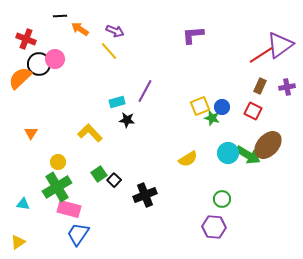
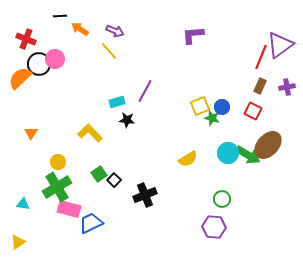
red line: moved 2 px down; rotated 35 degrees counterclockwise
blue trapezoid: moved 13 px right, 11 px up; rotated 30 degrees clockwise
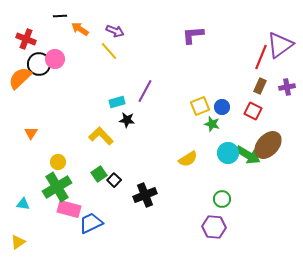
green star: moved 6 px down
yellow L-shape: moved 11 px right, 3 px down
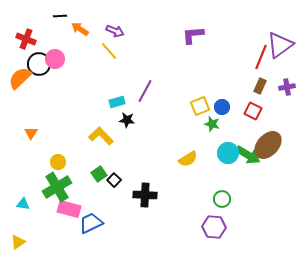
black cross: rotated 25 degrees clockwise
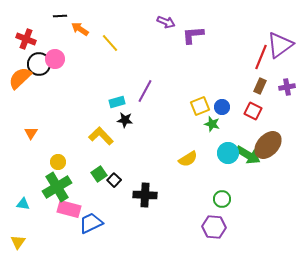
purple arrow: moved 51 px right, 9 px up
yellow line: moved 1 px right, 8 px up
black star: moved 2 px left
yellow triangle: rotated 21 degrees counterclockwise
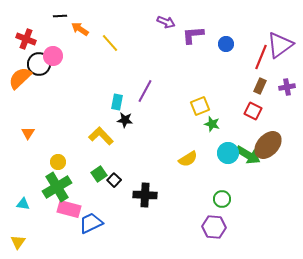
pink circle: moved 2 px left, 3 px up
cyan rectangle: rotated 63 degrees counterclockwise
blue circle: moved 4 px right, 63 px up
orange triangle: moved 3 px left
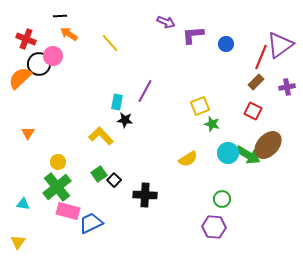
orange arrow: moved 11 px left, 5 px down
brown rectangle: moved 4 px left, 4 px up; rotated 21 degrees clockwise
green cross: rotated 8 degrees counterclockwise
pink rectangle: moved 1 px left, 2 px down
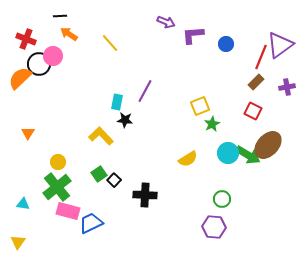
green star: rotated 28 degrees clockwise
